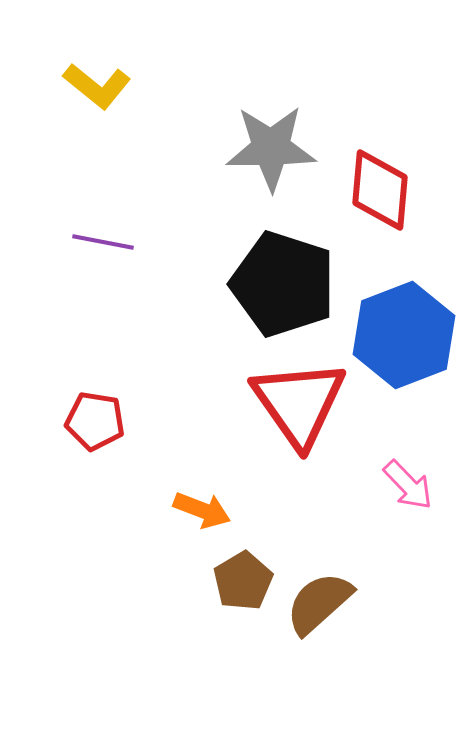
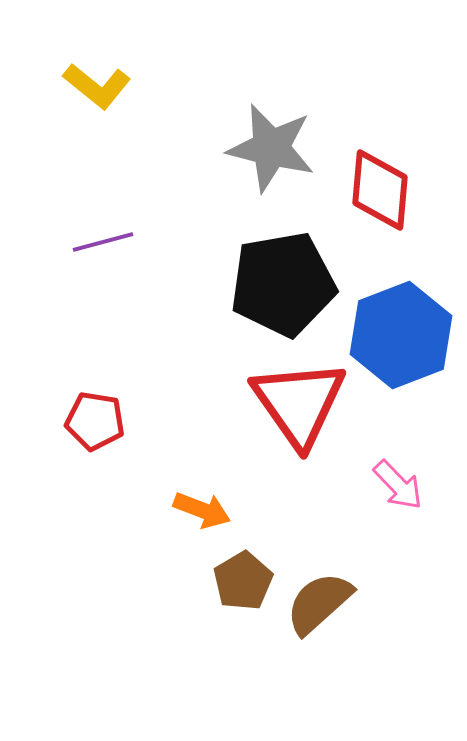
gray star: rotated 14 degrees clockwise
purple line: rotated 26 degrees counterclockwise
black pentagon: rotated 28 degrees counterclockwise
blue hexagon: moved 3 px left
pink arrow: moved 10 px left
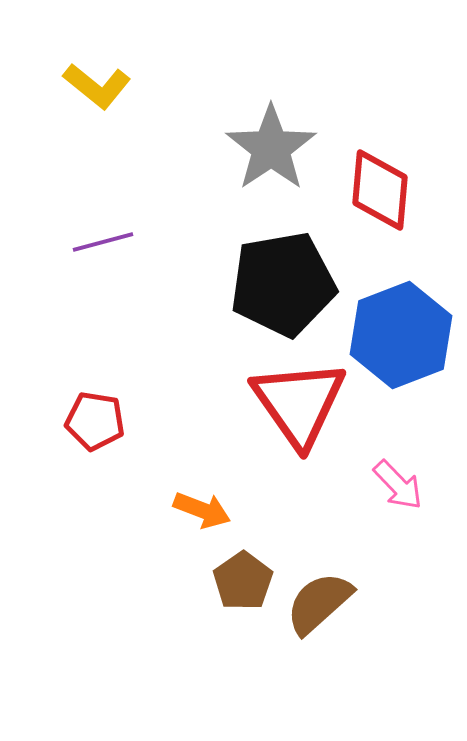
gray star: rotated 24 degrees clockwise
brown pentagon: rotated 4 degrees counterclockwise
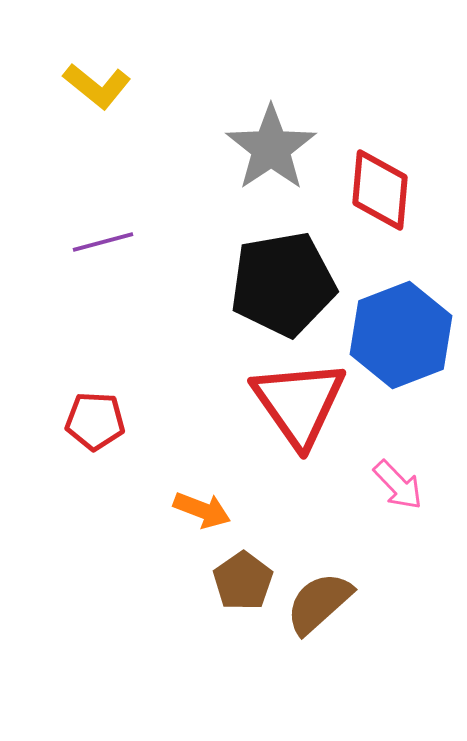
red pentagon: rotated 6 degrees counterclockwise
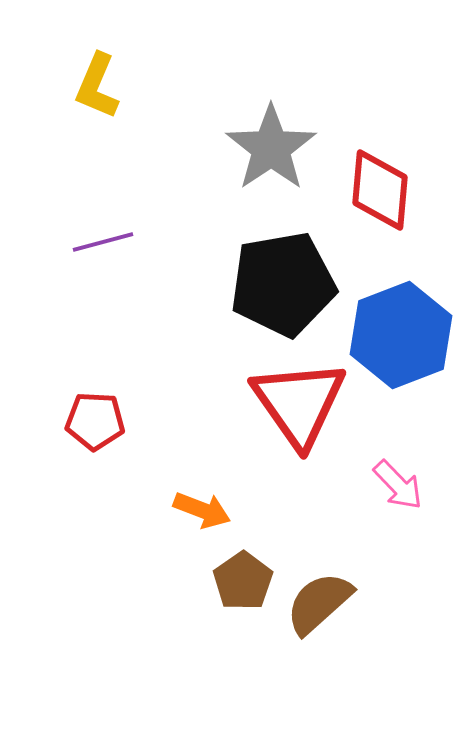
yellow L-shape: rotated 74 degrees clockwise
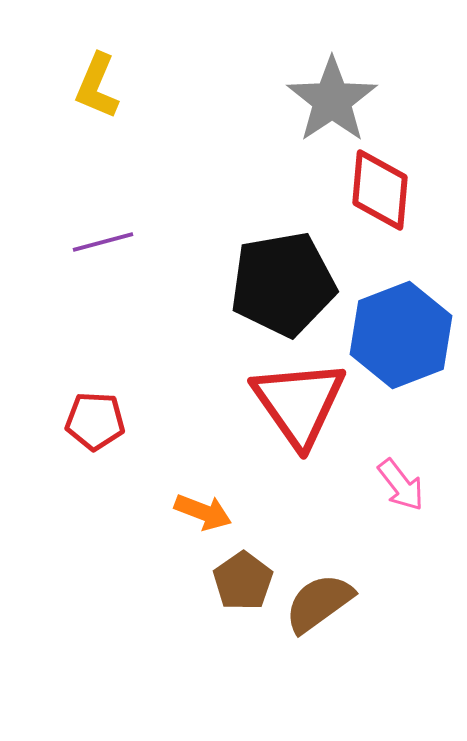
gray star: moved 61 px right, 48 px up
pink arrow: moved 3 px right; rotated 6 degrees clockwise
orange arrow: moved 1 px right, 2 px down
brown semicircle: rotated 6 degrees clockwise
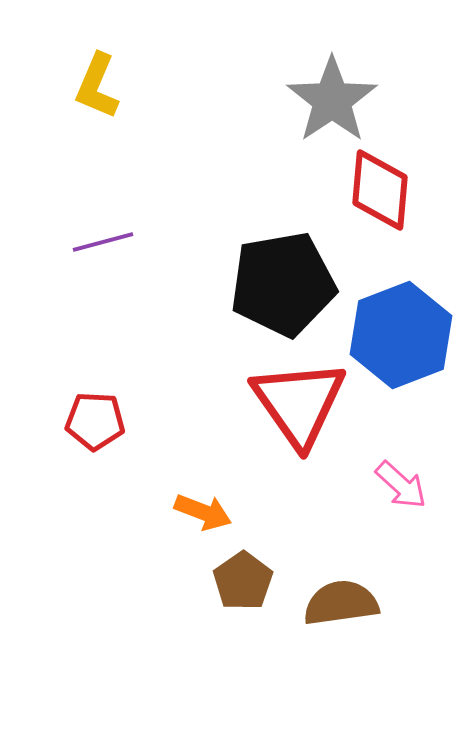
pink arrow: rotated 10 degrees counterclockwise
brown semicircle: moved 22 px right; rotated 28 degrees clockwise
